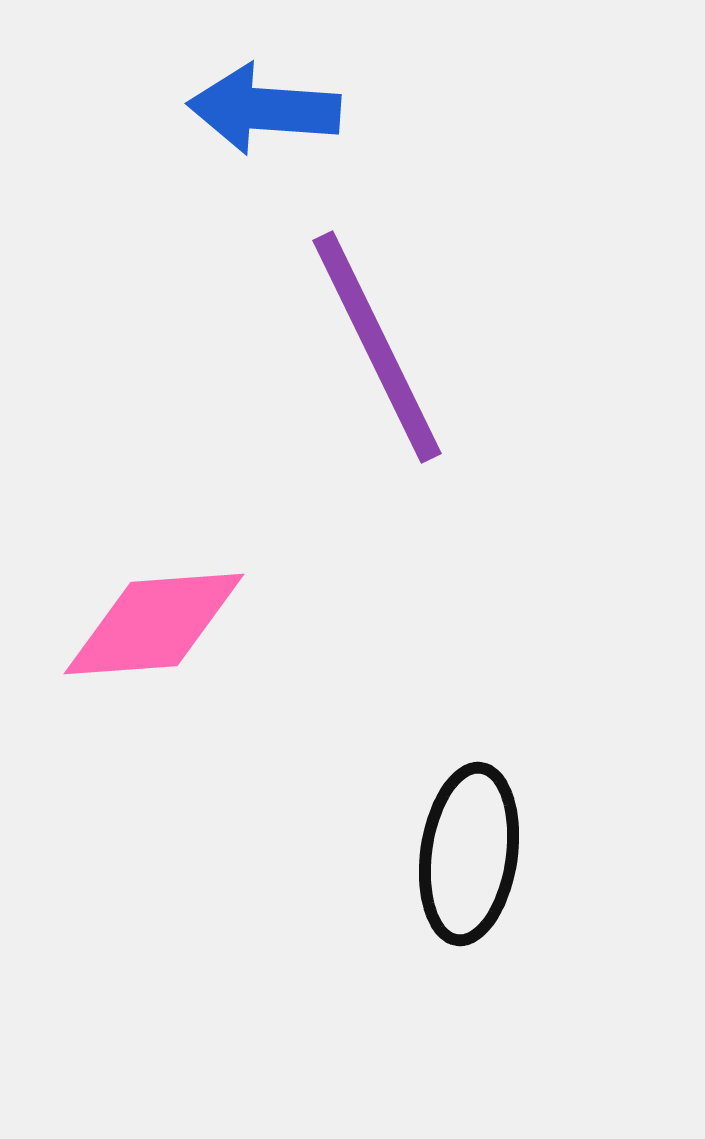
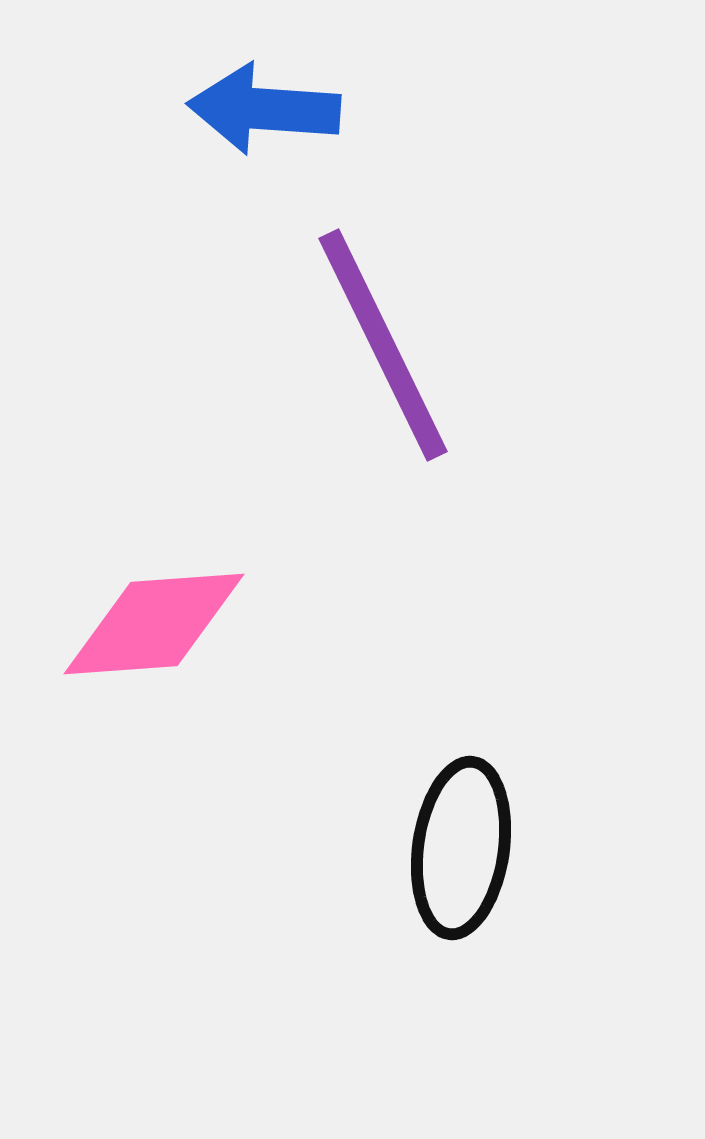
purple line: moved 6 px right, 2 px up
black ellipse: moved 8 px left, 6 px up
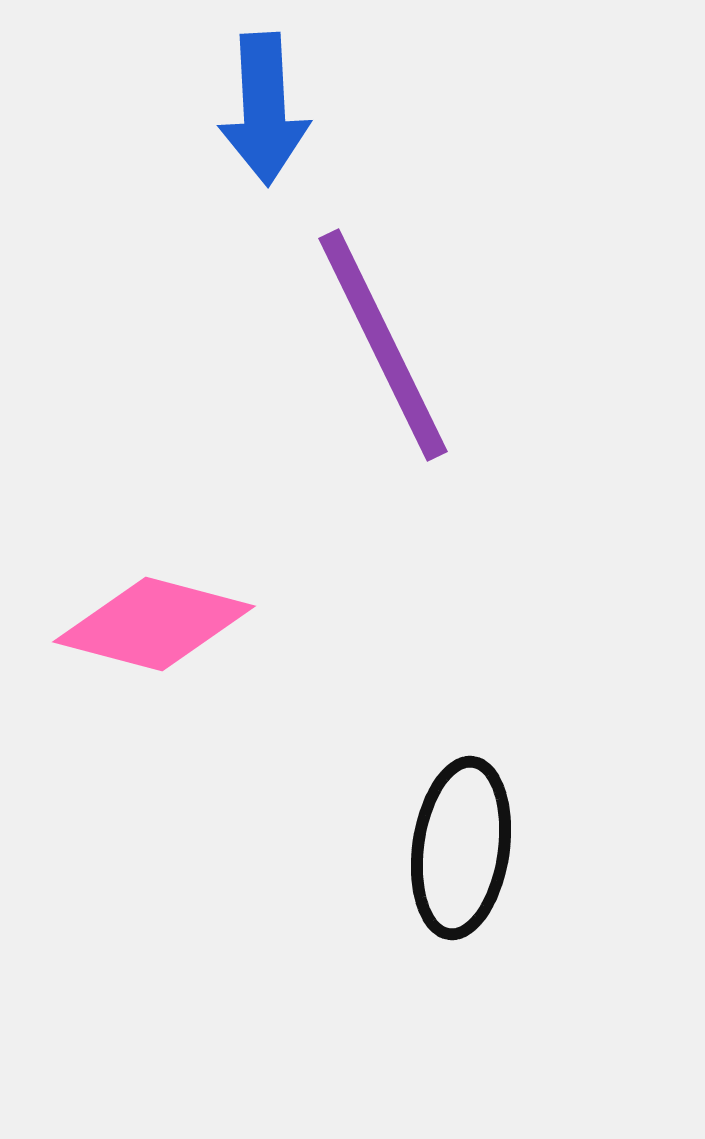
blue arrow: rotated 97 degrees counterclockwise
pink diamond: rotated 19 degrees clockwise
